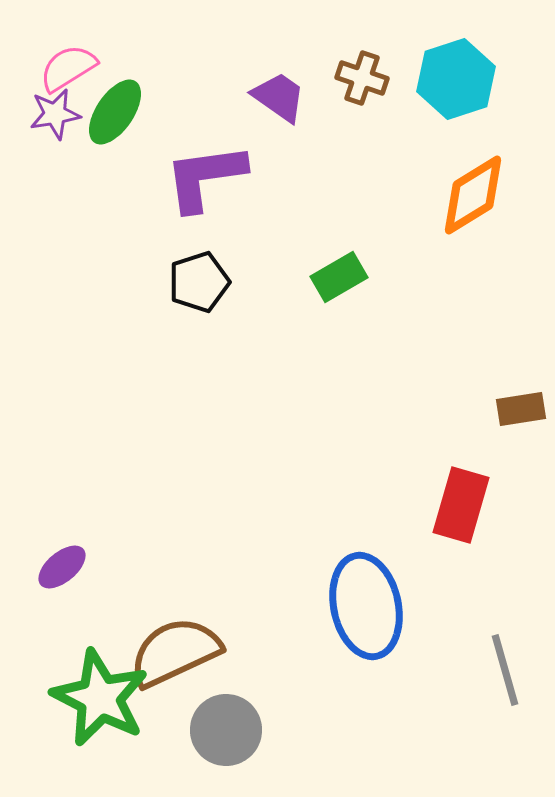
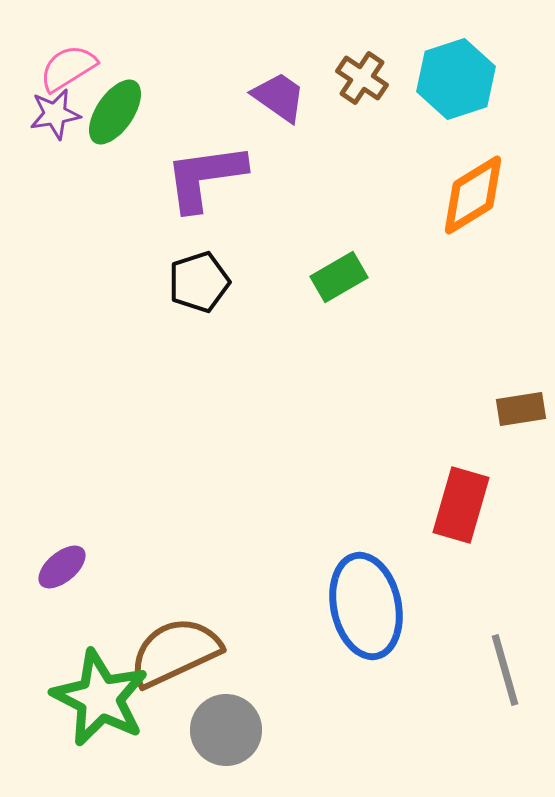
brown cross: rotated 15 degrees clockwise
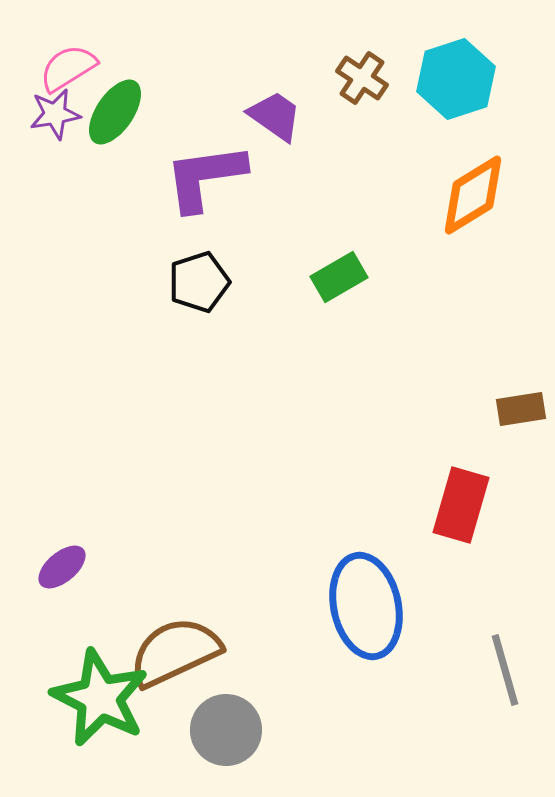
purple trapezoid: moved 4 px left, 19 px down
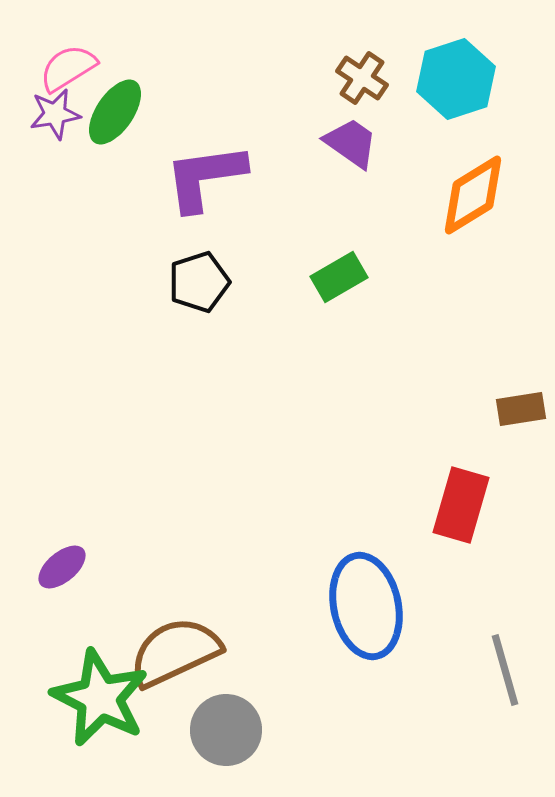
purple trapezoid: moved 76 px right, 27 px down
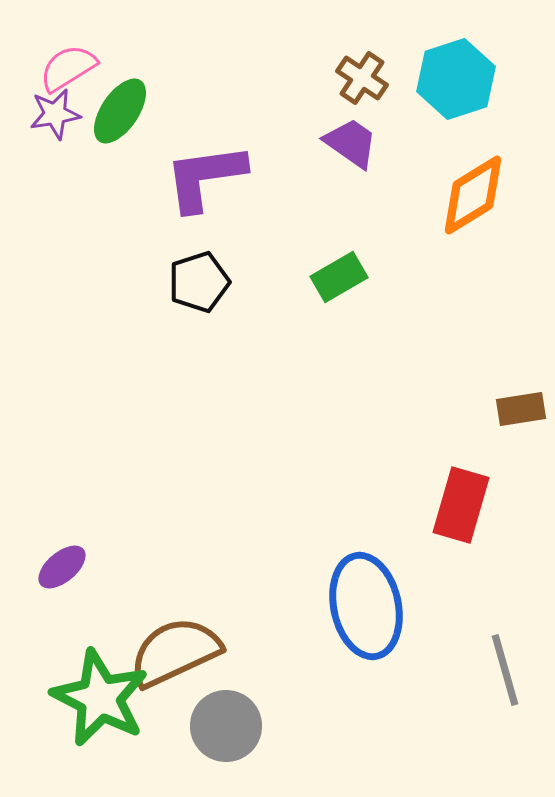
green ellipse: moved 5 px right, 1 px up
gray circle: moved 4 px up
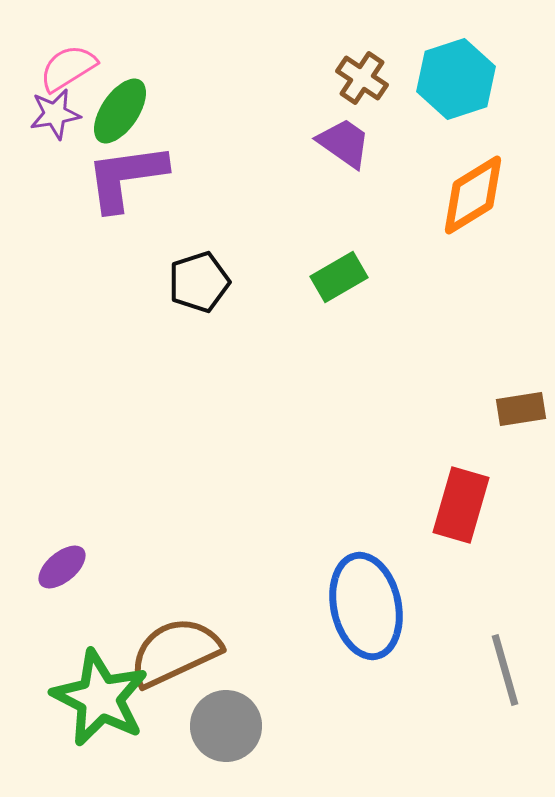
purple trapezoid: moved 7 px left
purple L-shape: moved 79 px left
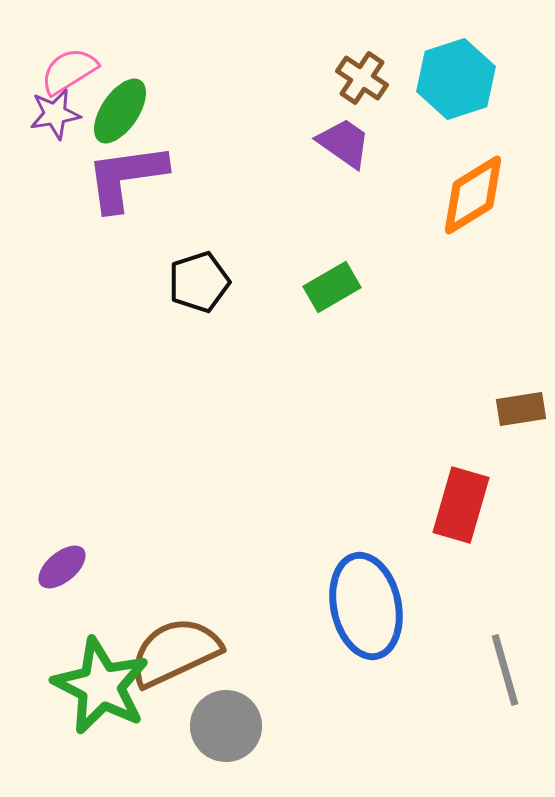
pink semicircle: moved 1 px right, 3 px down
green rectangle: moved 7 px left, 10 px down
green star: moved 1 px right, 12 px up
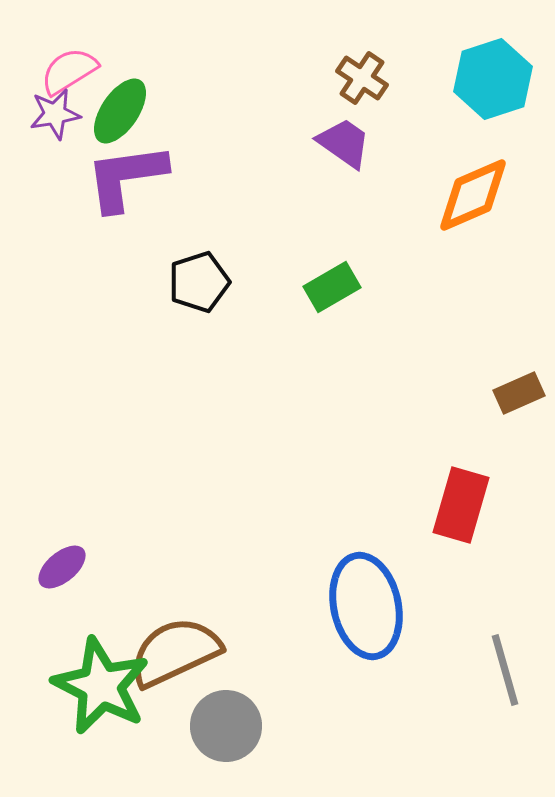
cyan hexagon: moved 37 px right
orange diamond: rotated 8 degrees clockwise
brown rectangle: moved 2 px left, 16 px up; rotated 15 degrees counterclockwise
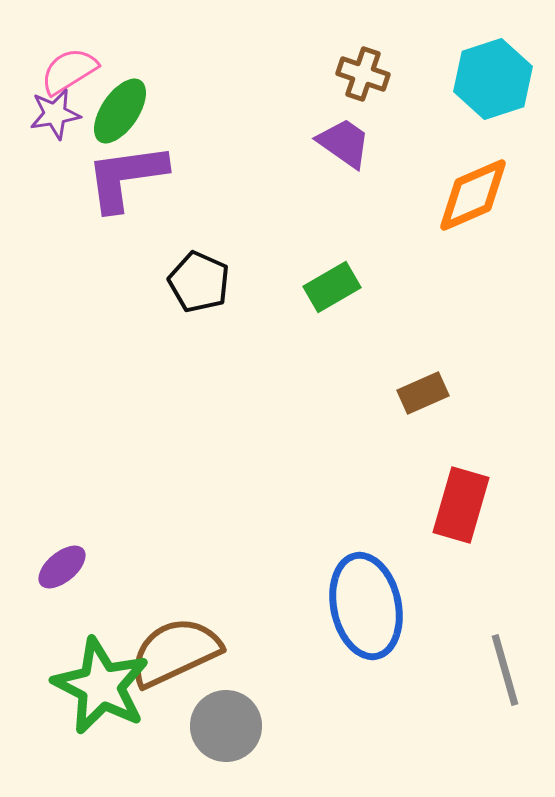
brown cross: moved 1 px right, 4 px up; rotated 15 degrees counterclockwise
black pentagon: rotated 30 degrees counterclockwise
brown rectangle: moved 96 px left
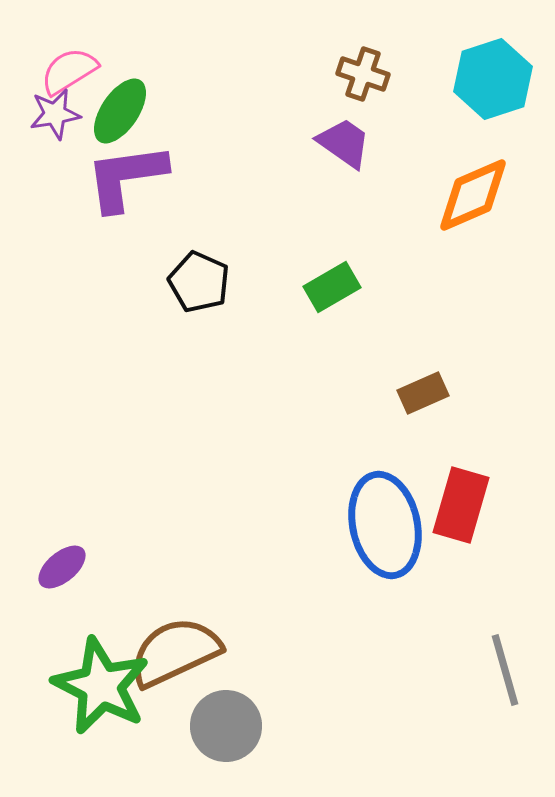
blue ellipse: moved 19 px right, 81 px up
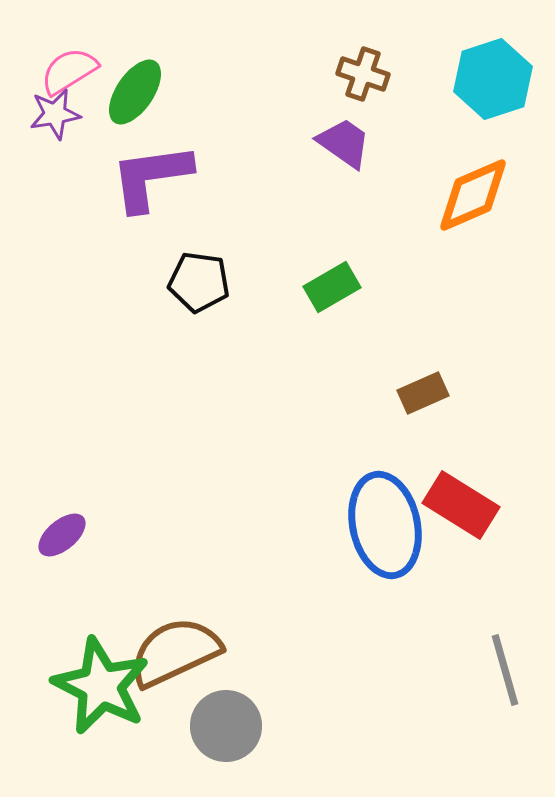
green ellipse: moved 15 px right, 19 px up
purple L-shape: moved 25 px right
black pentagon: rotated 16 degrees counterclockwise
red rectangle: rotated 74 degrees counterclockwise
purple ellipse: moved 32 px up
